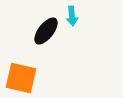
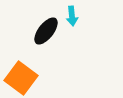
orange square: rotated 24 degrees clockwise
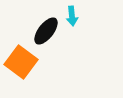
orange square: moved 16 px up
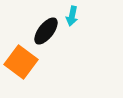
cyan arrow: rotated 18 degrees clockwise
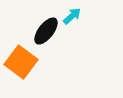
cyan arrow: rotated 144 degrees counterclockwise
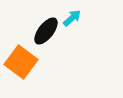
cyan arrow: moved 2 px down
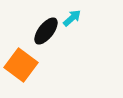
orange square: moved 3 px down
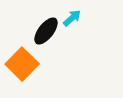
orange square: moved 1 px right, 1 px up; rotated 8 degrees clockwise
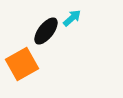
orange square: rotated 16 degrees clockwise
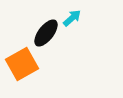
black ellipse: moved 2 px down
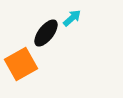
orange square: moved 1 px left
